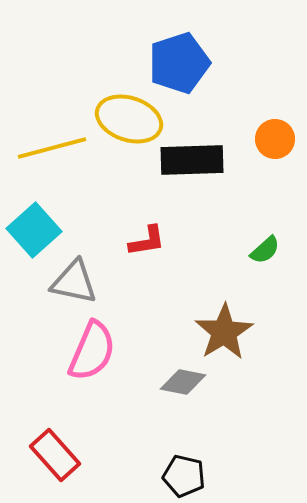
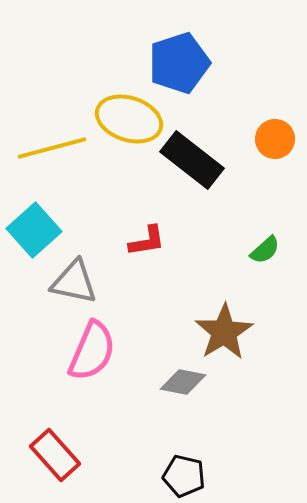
black rectangle: rotated 40 degrees clockwise
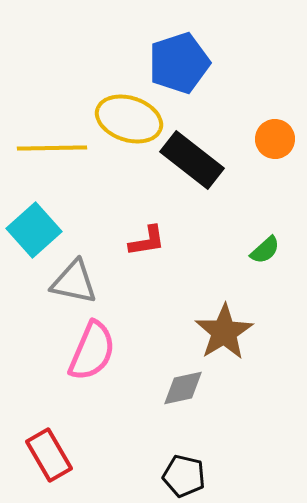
yellow line: rotated 14 degrees clockwise
gray diamond: moved 6 px down; rotated 24 degrees counterclockwise
red rectangle: moved 6 px left; rotated 12 degrees clockwise
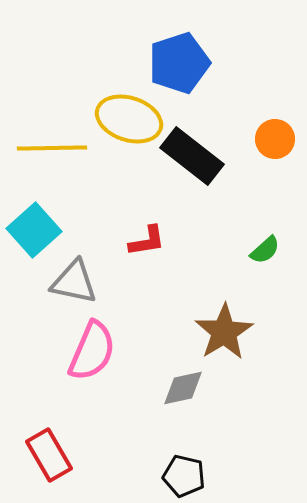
black rectangle: moved 4 px up
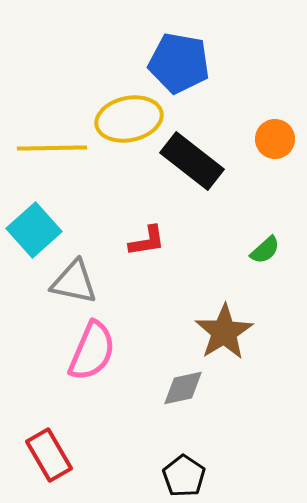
blue pentagon: rotated 28 degrees clockwise
yellow ellipse: rotated 30 degrees counterclockwise
black rectangle: moved 5 px down
black pentagon: rotated 21 degrees clockwise
